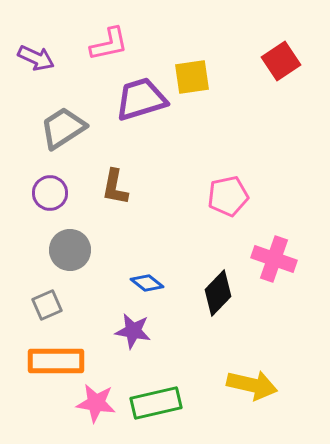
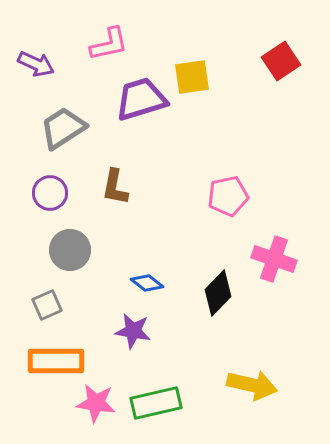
purple arrow: moved 6 px down
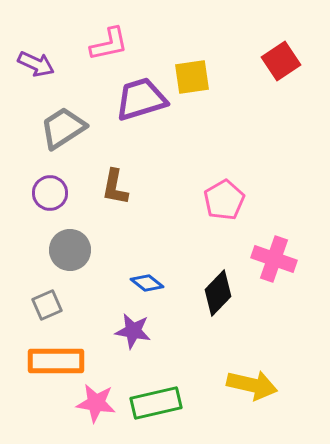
pink pentagon: moved 4 px left, 4 px down; rotated 18 degrees counterclockwise
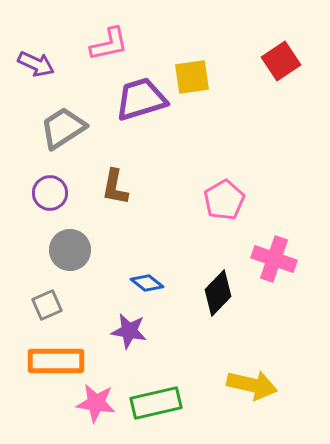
purple star: moved 4 px left
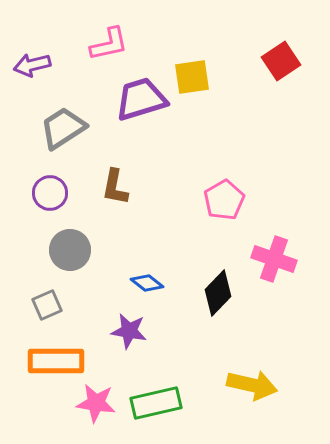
purple arrow: moved 4 px left, 1 px down; rotated 141 degrees clockwise
